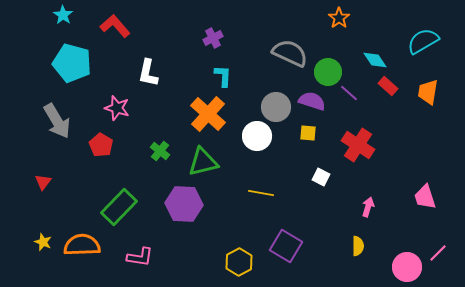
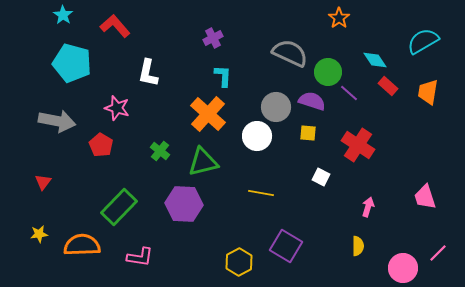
gray arrow: rotated 48 degrees counterclockwise
yellow star: moved 4 px left, 8 px up; rotated 30 degrees counterclockwise
pink circle: moved 4 px left, 1 px down
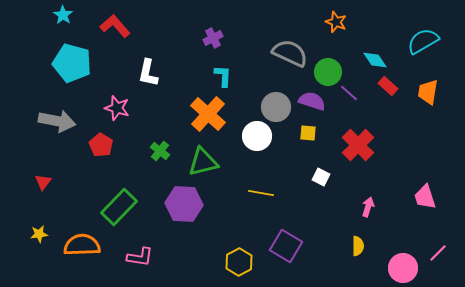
orange star: moved 3 px left, 4 px down; rotated 15 degrees counterclockwise
red cross: rotated 12 degrees clockwise
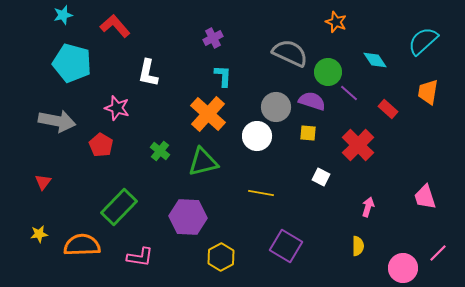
cyan star: rotated 24 degrees clockwise
cyan semicircle: rotated 12 degrees counterclockwise
red rectangle: moved 23 px down
purple hexagon: moved 4 px right, 13 px down
yellow hexagon: moved 18 px left, 5 px up
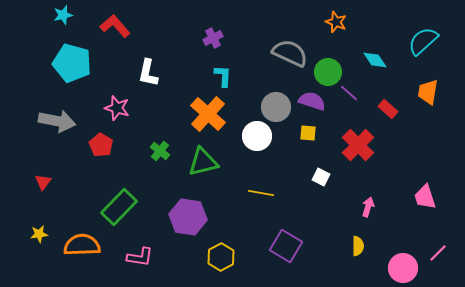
purple hexagon: rotated 6 degrees clockwise
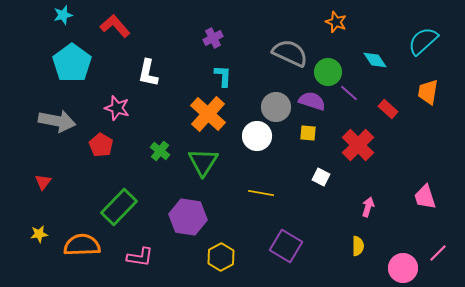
cyan pentagon: rotated 21 degrees clockwise
green triangle: rotated 44 degrees counterclockwise
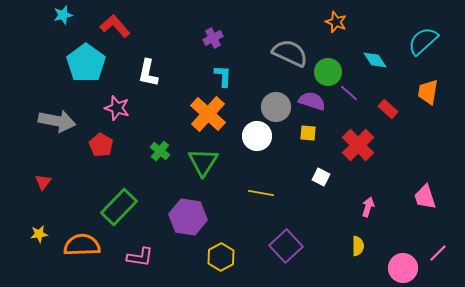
cyan pentagon: moved 14 px right
purple square: rotated 16 degrees clockwise
